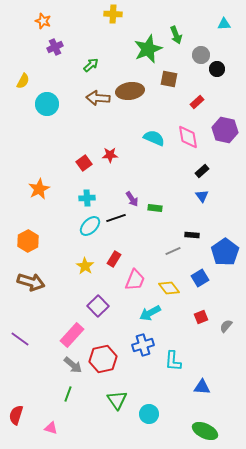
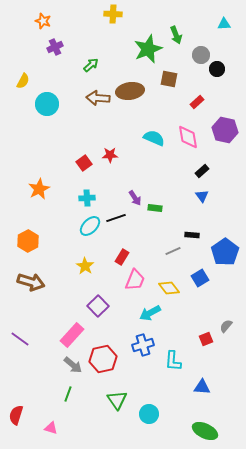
purple arrow at (132, 199): moved 3 px right, 1 px up
red rectangle at (114, 259): moved 8 px right, 2 px up
red square at (201, 317): moved 5 px right, 22 px down
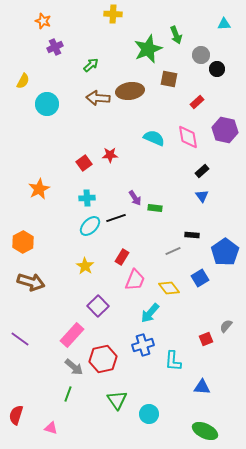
orange hexagon at (28, 241): moved 5 px left, 1 px down
cyan arrow at (150, 313): rotated 20 degrees counterclockwise
gray arrow at (73, 365): moved 1 px right, 2 px down
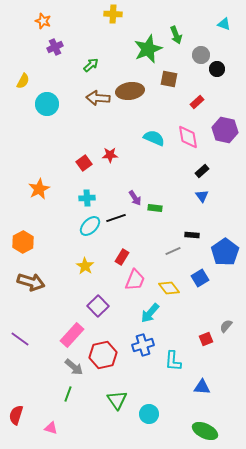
cyan triangle at (224, 24): rotated 24 degrees clockwise
red hexagon at (103, 359): moved 4 px up
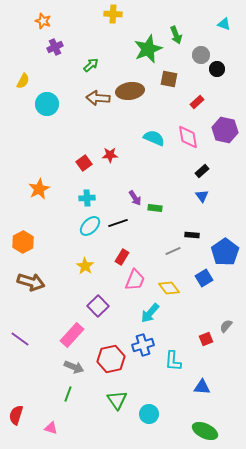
black line at (116, 218): moved 2 px right, 5 px down
blue square at (200, 278): moved 4 px right
red hexagon at (103, 355): moved 8 px right, 4 px down
gray arrow at (74, 367): rotated 18 degrees counterclockwise
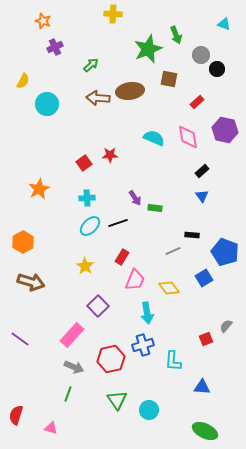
blue pentagon at (225, 252): rotated 16 degrees counterclockwise
cyan arrow at (150, 313): moved 3 px left; rotated 50 degrees counterclockwise
cyan circle at (149, 414): moved 4 px up
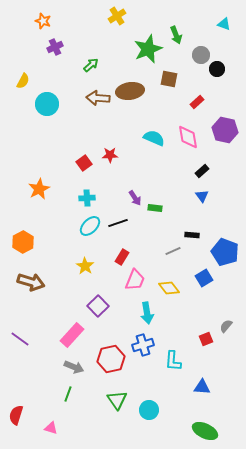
yellow cross at (113, 14): moved 4 px right, 2 px down; rotated 36 degrees counterclockwise
